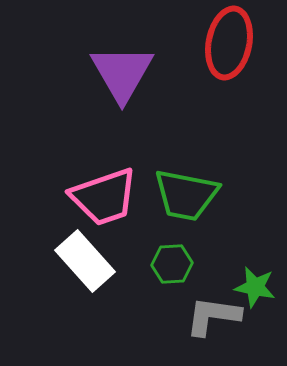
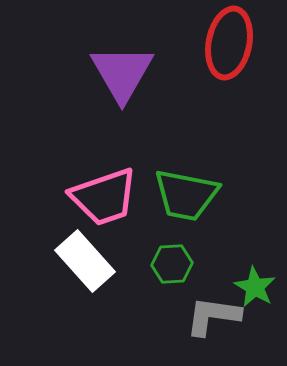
green star: rotated 18 degrees clockwise
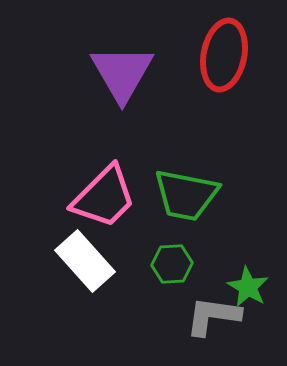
red ellipse: moved 5 px left, 12 px down
pink trapezoid: rotated 26 degrees counterclockwise
green star: moved 7 px left
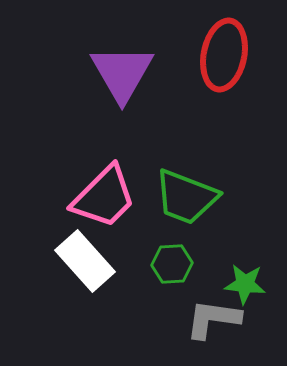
green trapezoid: moved 2 px down; rotated 10 degrees clockwise
green star: moved 3 px left, 3 px up; rotated 24 degrees counterclockwise
gray L-shape: moved 3 px down
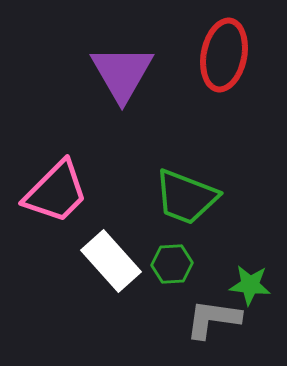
pink trapezoid: moved 48 px left, 5 px up
white rectangle: moved 26 px right
green star: moved 5 px right, 1 px down
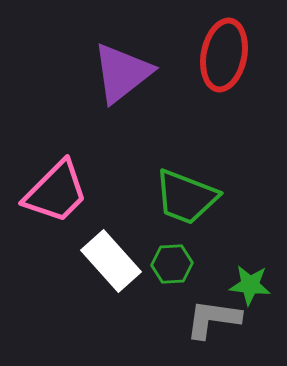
purple triangle: rotated 22 degrees clockwise
